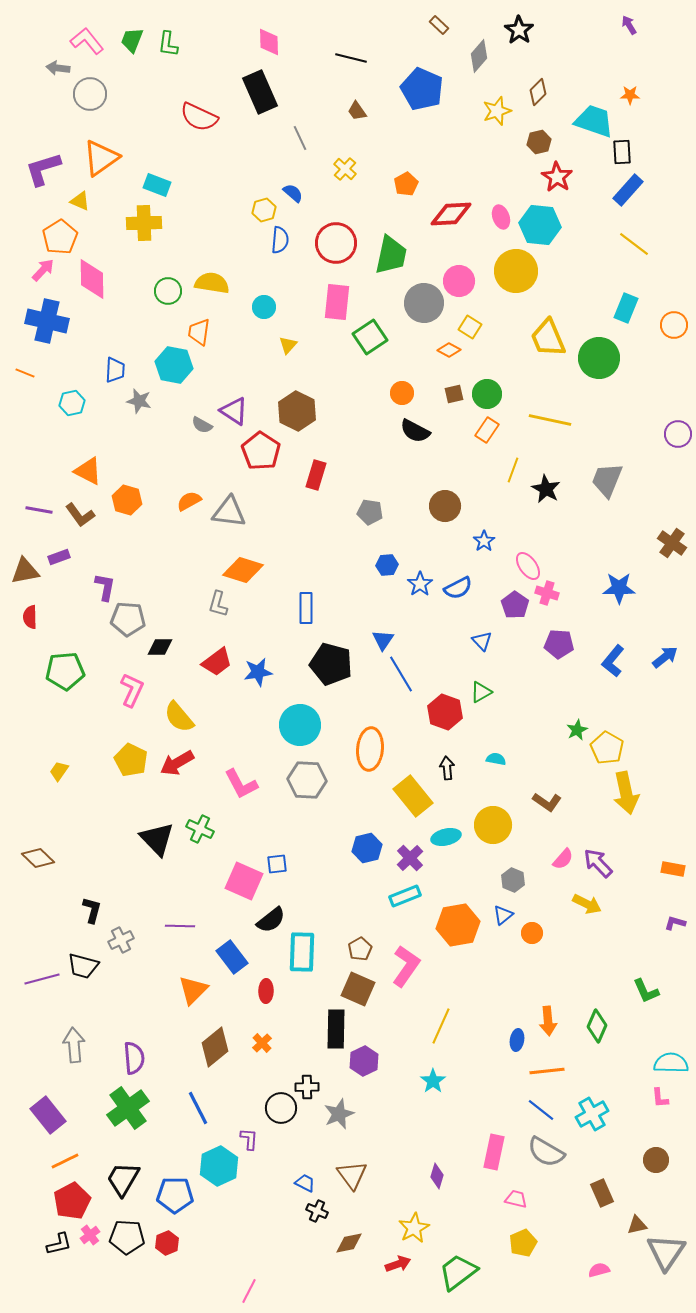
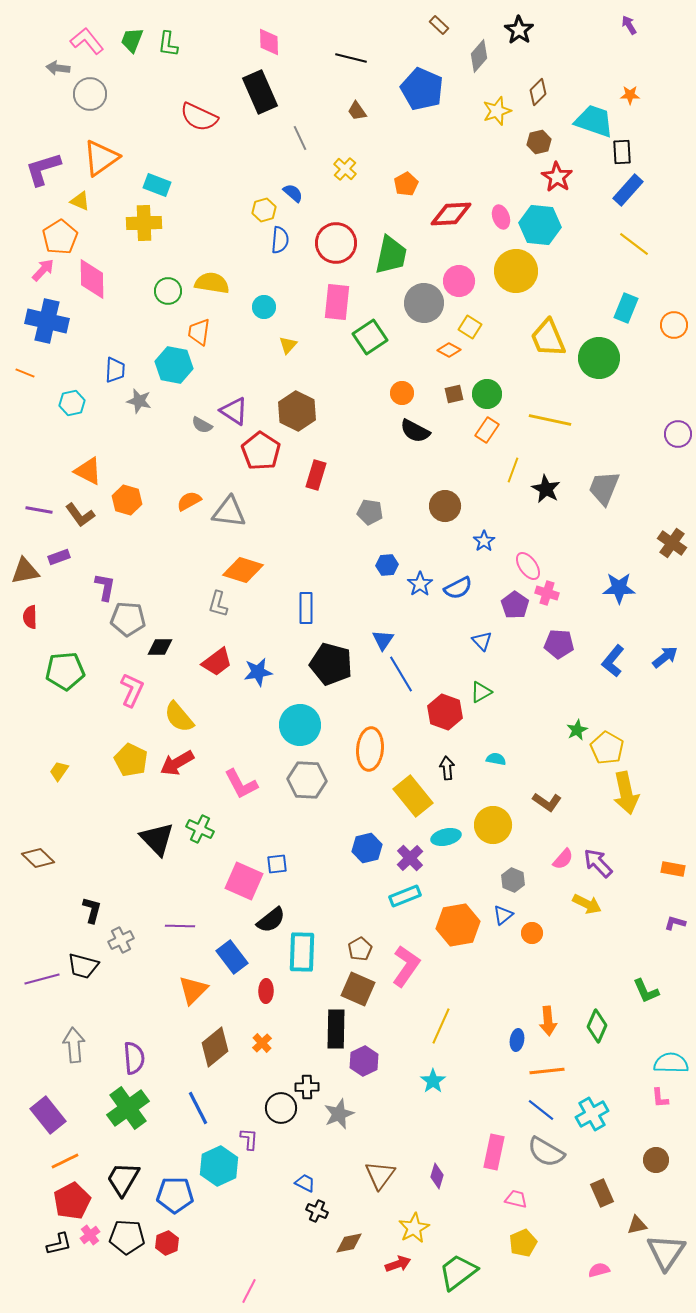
gray trapezoid at (607, 480): moved 3 px left, 8 px down
brown triangle at (352, 1175): moved 28 px right; rotated 12 degrees clockwise
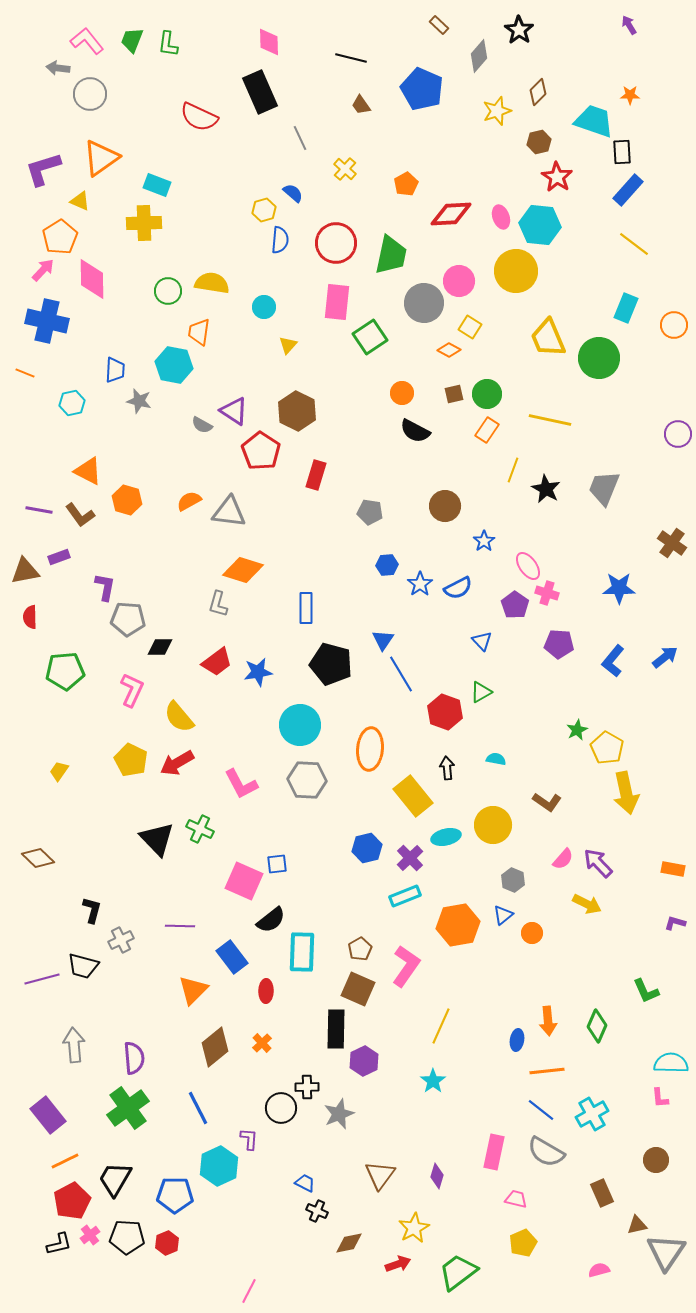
brown trapezoid at (357, 111): moved 4 px right, 6 px up
black trapezoid at (123, 1179): moved 8 px left
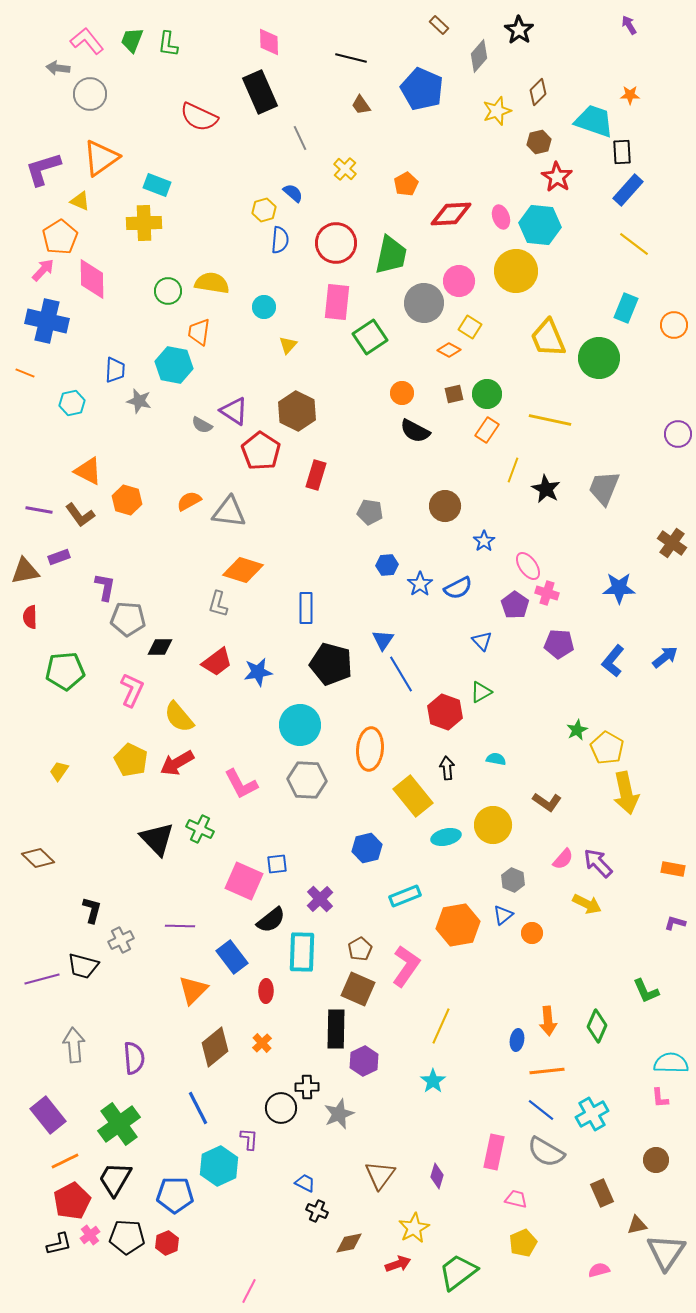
purple cross at (410, 858): moved 90 px left, 41 px down
green cross at (128, 1108): moved 9 px left, 16 px down
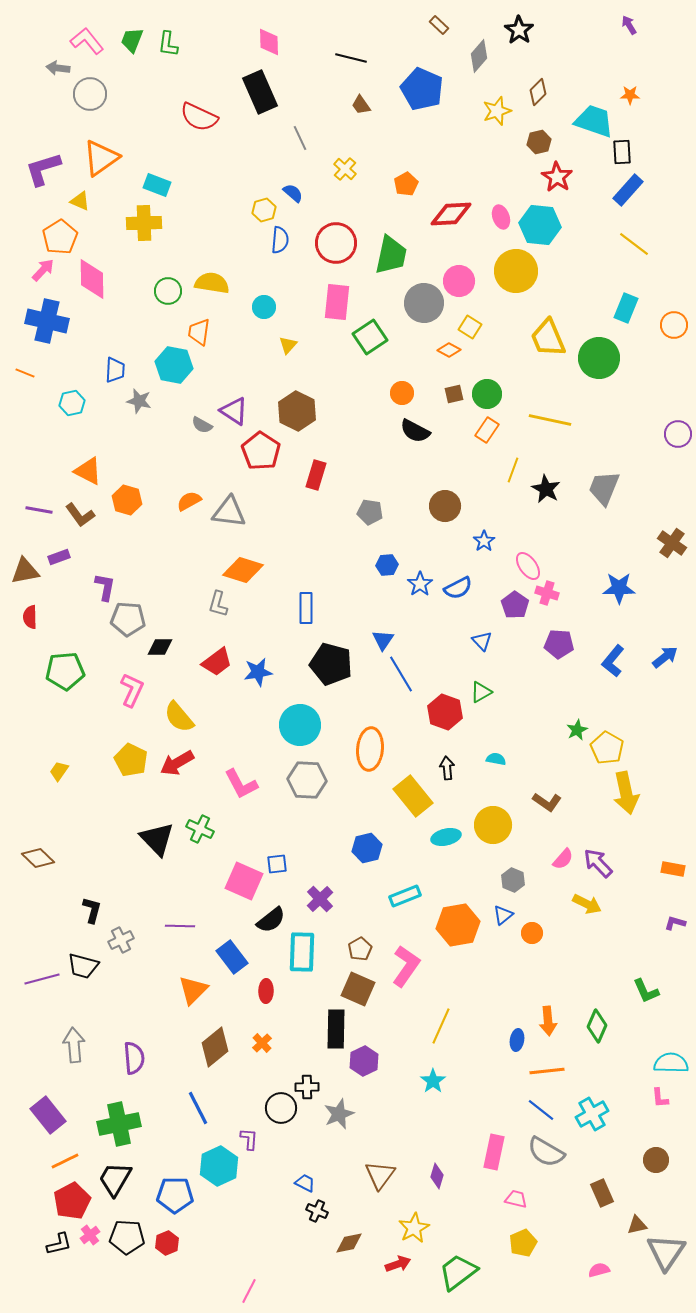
green cross at (119, 1124): rotated 24 degrees clockwise
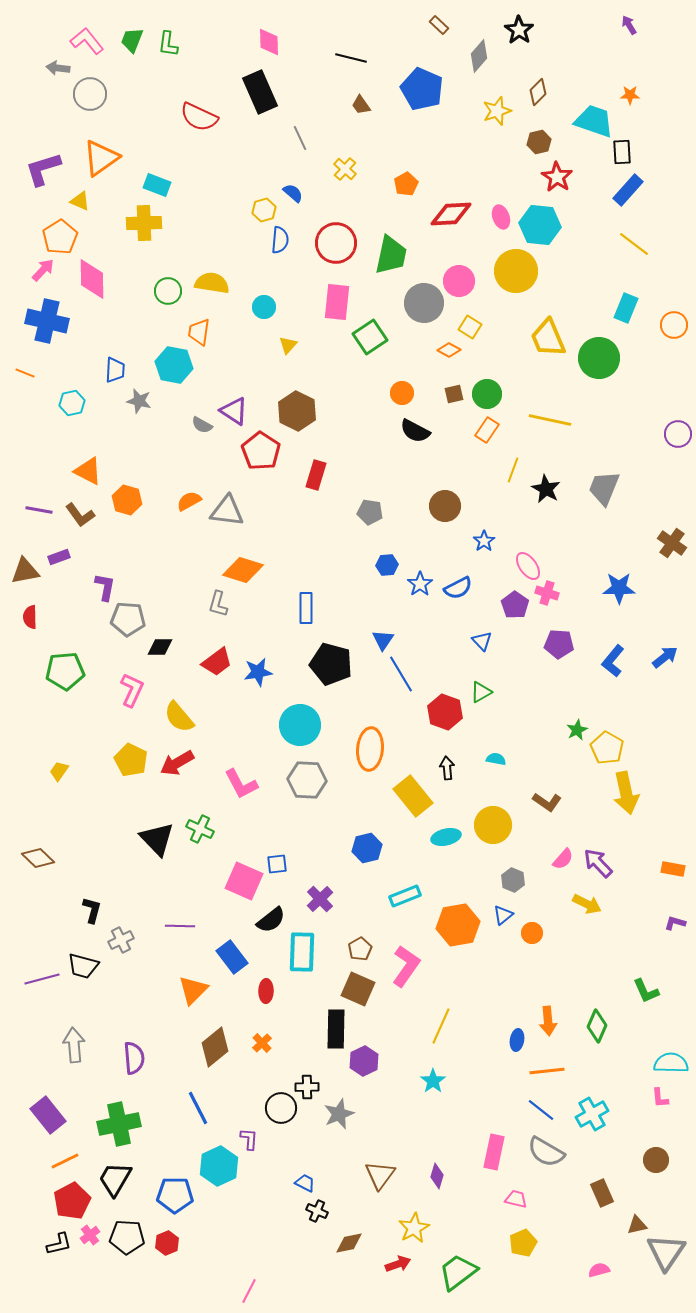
gray triangle at (229, 512): moved 2 px left, 1 px up
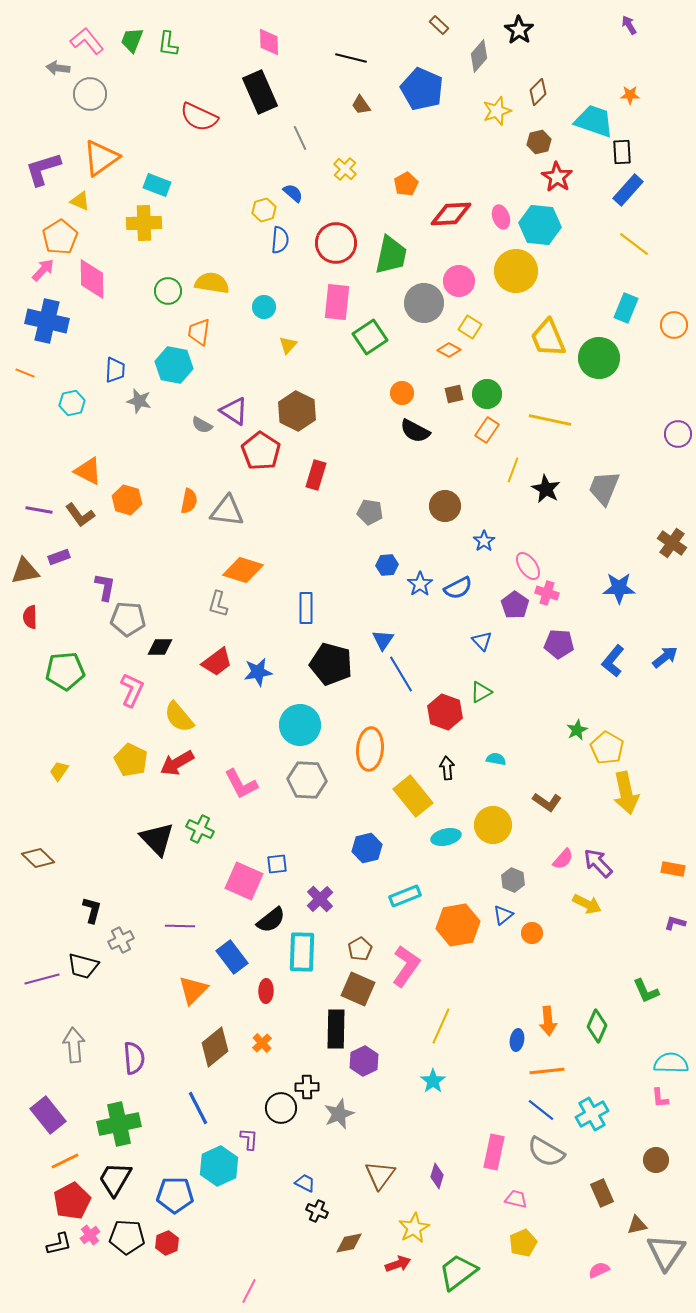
orange semicircle at (189, 501): rotated 130 degrees clockwise
pink semicircle at (599, 1270): rotated 10 degrees counterclockwise
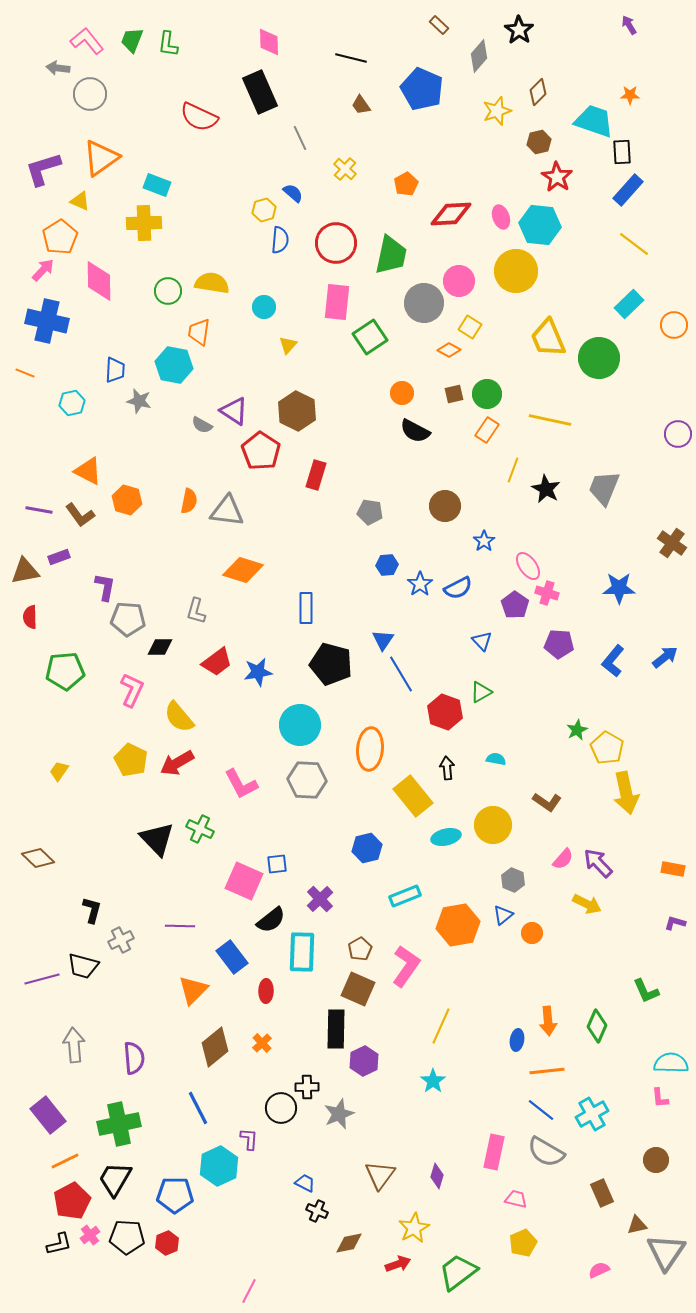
pink diamond at (92, 279): moved 7 px right, 2 px down
cyan rectangle at (626, 308): moved 3 px right, 4 px up; rotated 24 degrees clockwise
gray L-shape at (218, 604): moved 22 px left, 7 px down
